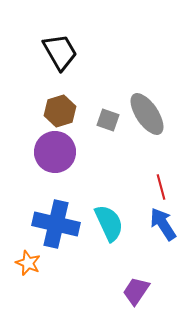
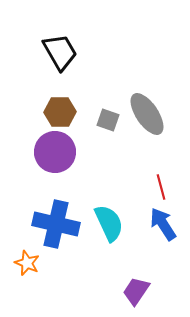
brown hexagon: moved 1 px down; rotated 16 degrees clockwise
orange star: moved 1 px left
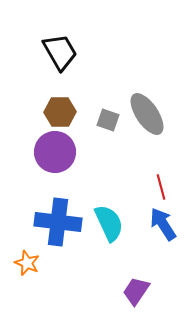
blue cross: moved 2 px right, 2 px up; rotated 6 degrees counterclockwise
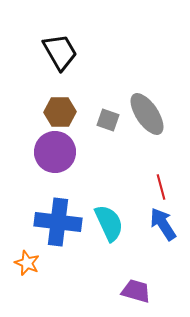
purple trapezoid: rotated 72 degrees clockwise
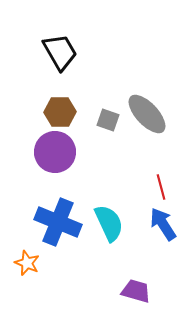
gray ellipse: rotated 9 degrees counterclockwise
blue cross: rotated 15 degrees clockwise
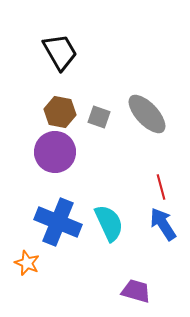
brown hexagon: rotated 12 degrees clockwise
gray square: moved 9 px left, 3 px up
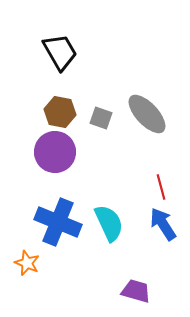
gray square: moved 2 px right, 1 px down
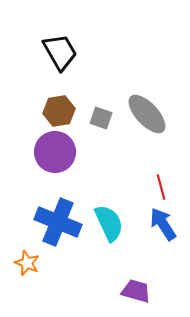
brown hexagon: moved 1 px left, 1 px up; rotated 20 degrees counterclockwise
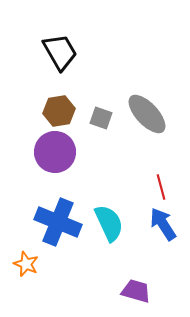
orange star: moved 1 px left, 1 px down
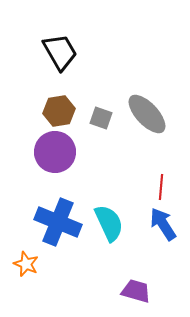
red line: rotated 20 degrees clockwise
